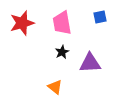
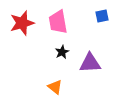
blue square: moved 2 px right, 1 px up
pink trapezoid: moved 4 px left, 1 px up
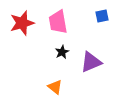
purple triangle: moved 1 px right, 1 px up; rotated 20 degrees counterclockwise
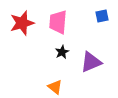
pink trapezoid: rotated 15 degrees clockwise
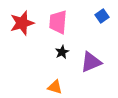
blue square: rotated 24 degrees counterclockwise
orange triangle: rotated 21 degrees counterclockwise
